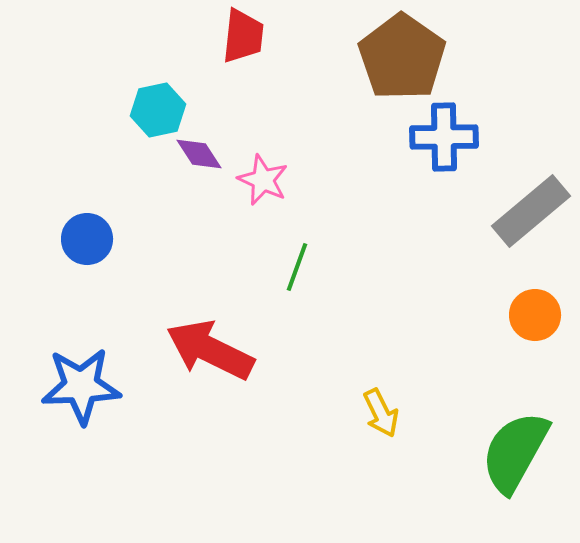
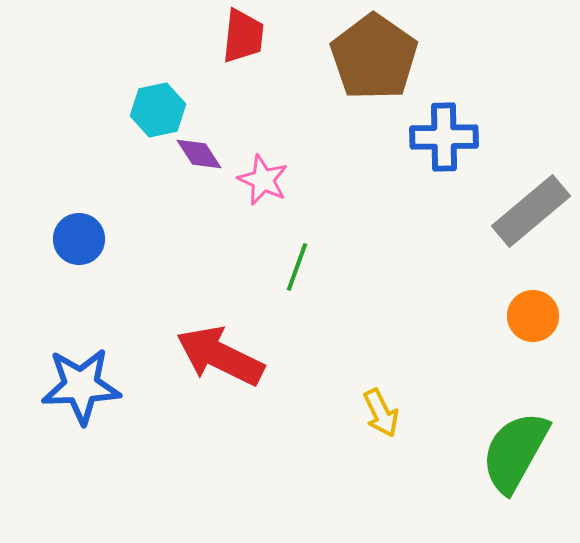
brown pentagon: moved 28 px left
blue circle: moved 8 px left
orange circle: moved 2 px left, 1 px down
red arrow: moved 10 px right, 6 px down
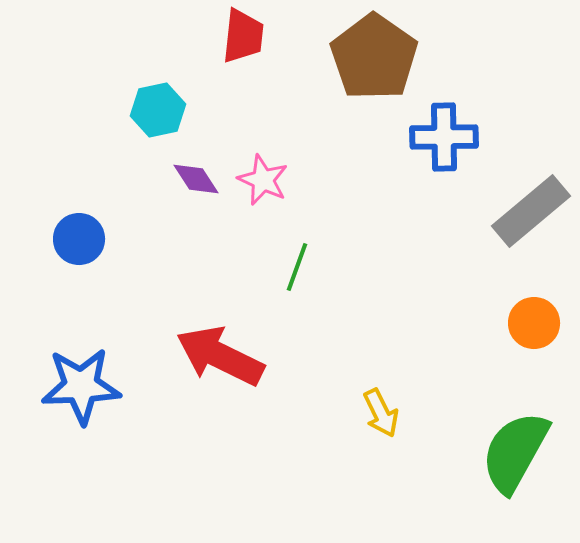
purple diamond: moved 3 px left, 25 px down
orange circle: moved 1 px right, 7 px down
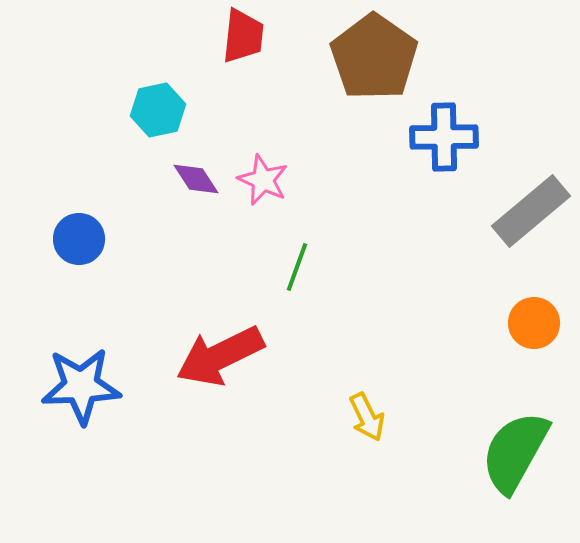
red arrow: rotated 52 degrees counterclockwise
yellow arrow: moved 14 px left, 4 px down
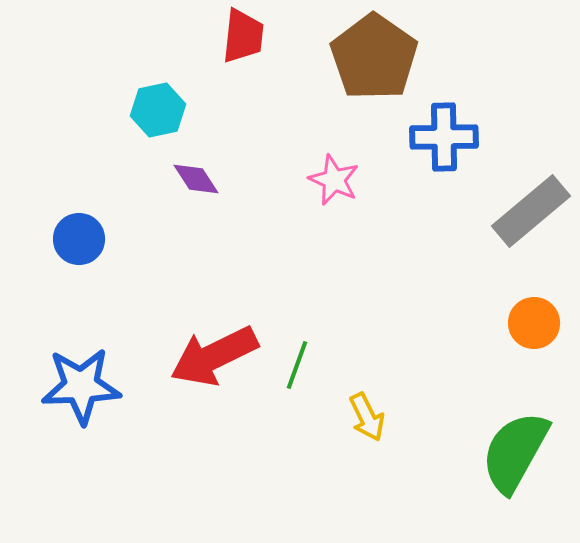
pink star: moved 71 px right
green line: moved 98 px down
red arrow: moved 6 px left
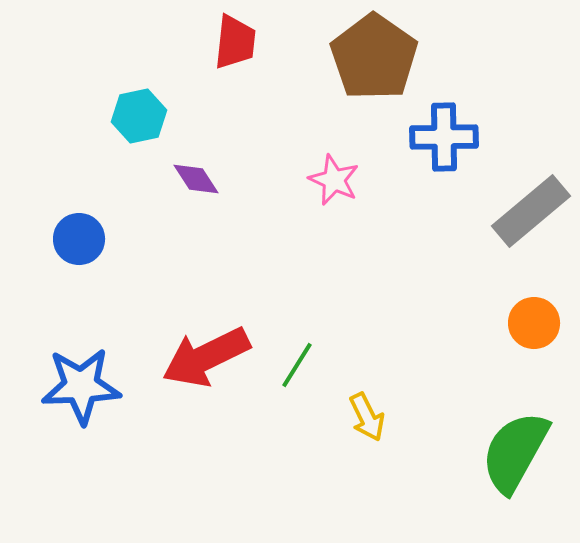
red trapezoid: moved 8 px left, 6 px down
cyan hexagon: moved 19 px left, 6 px down
red arrow: moved 8 px left, 1 px down
green line: rotated 12 degrees clockwise
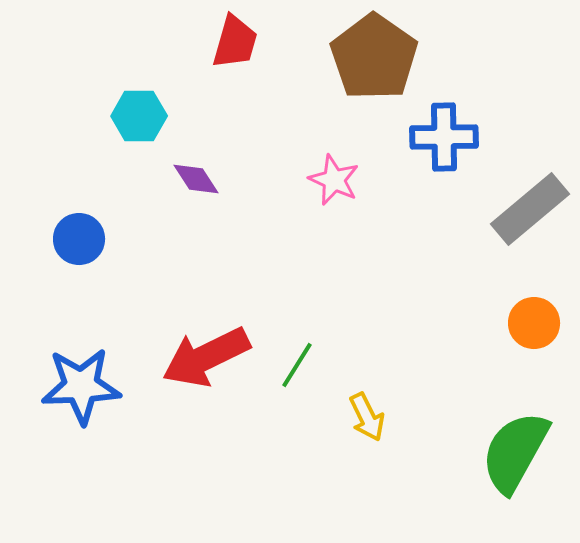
red trapezoid: rotated 10 degrees clockwise
cyan hexagon: rotated 12 degrees clockwise
gray rectangle: moved 1 px left, 2 px up
